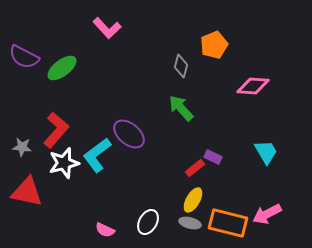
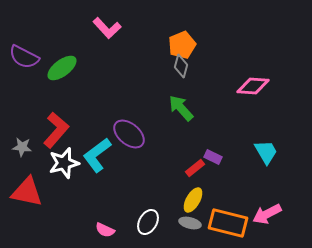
orange pentagon: moved 32 px left
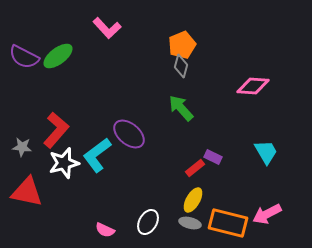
green ellipse: moved 4 px left, 12 px up
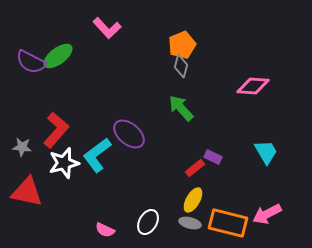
purple semicircle: moved 7 px right, 5 px down
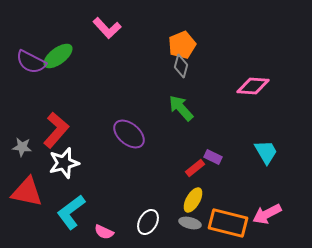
cyan L-shape: moved 26 px left, 57 px down
pink semicircle: moved 1 px left, 2 px down
